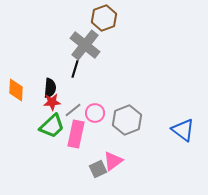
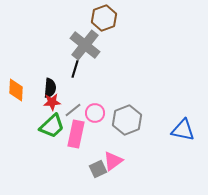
blue triangle: rotated 25 degrees counterclockwise
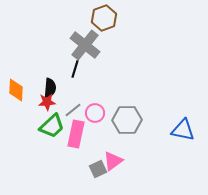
red star: moved 5 px left
gray hexagon: rotated 20 degrees clockwise
